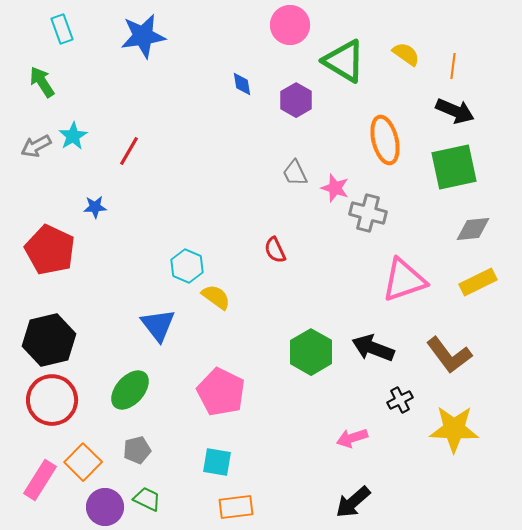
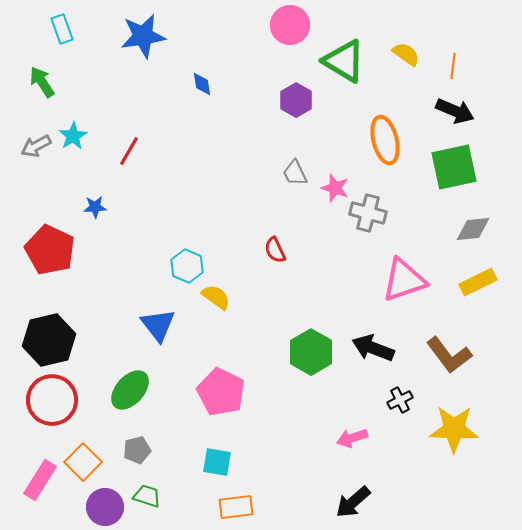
blue diamond at (242, 84): moved 40 px left
green trapezoid at (147, 499): moved 3 px up; rotated 8 degrees counterclockwise
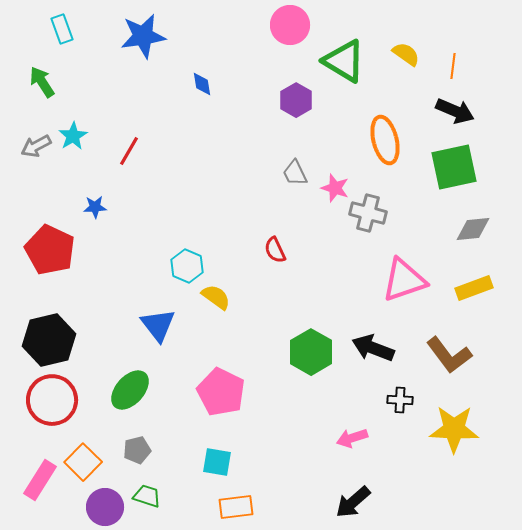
yellow rectangle at (478, 282): moved 4 px left, 6 px down; rotated 6 degrees clockwise
black cross at (400, 400): rotated 30 degrees clockwise
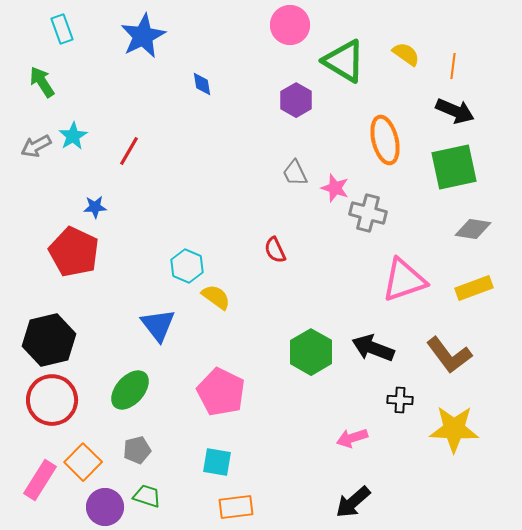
blue star at (143, 36): rotated 18 degrees counterclockwise
gray diamond at (473, 229): rotated 15 degrees clockwise
red pentagon at (50, 250): moved 24 px right, 2 px down
